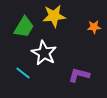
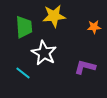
green trapezoid: rotated 35 degrees counterclockwise
purple L-shape: moved 6 px right, 8 px up
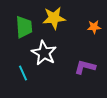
yellow star: moved 2 px down
cyan line: rotated 28 degrees clockwise
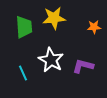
white star: moved 7 px right, 7 px down
purple L-shape: moved 2 px left, 1 px up
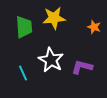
orange star: rotated 24 degrees clockwise
purple L-shape: moved 1 px left, 1 px down
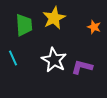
yellow star: rotated 20 degrees counterclockwise
green trapezoid: moved 2 px up
white star: moved 3 px right
cyan line: moved 10 px left, 15 px up
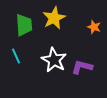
cyan line: moved 3 px right, 2 px up
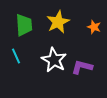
yellow star: moved 4 px right, 4 px down
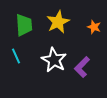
purple L-shape: rotated 60 degrees counterclockwise
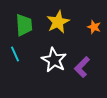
cyan line: moved 1 px left, 2 px up
